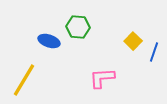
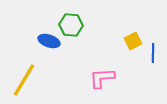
green hexagon: moved 7 px left, 2 px up
yellow square: rotated 18 degrees clockwise
blue line: moved 1 px left, 1 px down; rotated 18 degrees counterclockwise
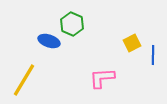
green hexagon: moved 1 px right, 1 px up; rotated 20 degrees clockwise
yellow square: moved 1 px left, 2 px down
blue line: moved 2 px down
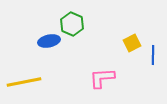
blue ellipse: rotated 30 degrees counterclockwise
yellow line: moved 2 px down; rotated 48 degrees clockwise
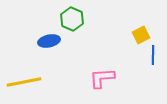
green hexagon: moved 5 px up
yellow square: moved 9 px right, 8 px up
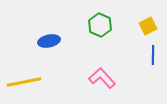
green hexagon: moved 28 px right, 6 px down
yellow square: moved 7 px right, 9 px up
pink L-shape: rotated 52 degrees clockwise
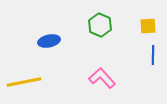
yellow square: rotated 24 degrees clockwise
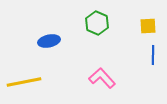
green hexagon: moved 3 px left, 2 px up
